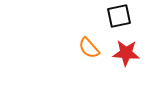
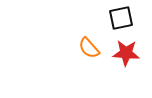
black square: moved 2 px right, 2 px down
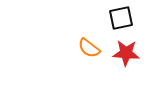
orange semicircle: rotated 10 degrees counterclockwise
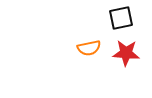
orange semicircle: rotated 50 degrees counterclockwise
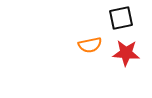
orange semicircle: moved 1 px right, 3 px up
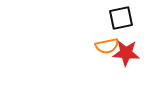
orange semicircle: moved 17 px right, 1 px down
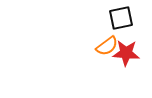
orange semicircle: rotated 25 degrees counterclockwise
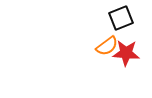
black square: rotated 10 degrees counterclockwise
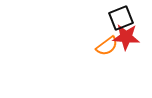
red star: moved 16 px up
